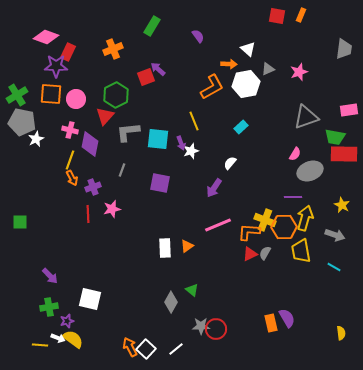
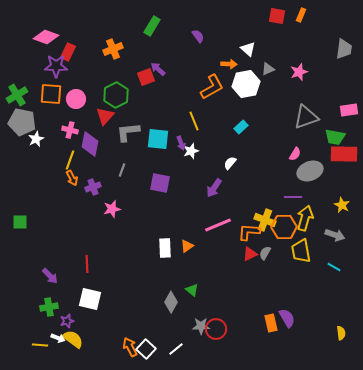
red line at (88, 214): moved 1 px left, 50 px down
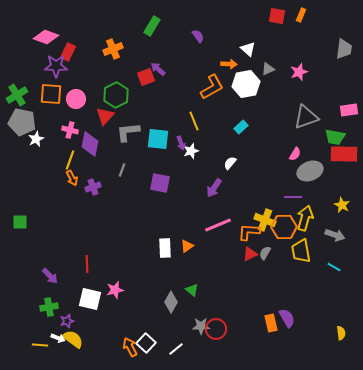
pink star at (112, 209): moved 3 px right, 81 px down
white square at (146, 349): moved 6 px up
